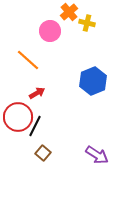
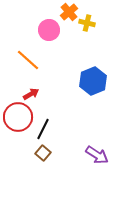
pink circle: moved 1 px left, 1 px up
red arrow: moved 6 px left, 1 px down
black line: moved 8 px right, 3 px down
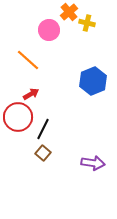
purple arrow: moved 4 px left, 8 px down; rotated 25 degrees counterclockwise
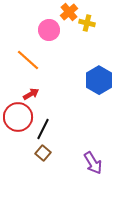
blue hexagon: moved 6 px right, 1 px up; rotated 8 degrees counterclockwise
purple arrow: rotated 50 degrees clockwise
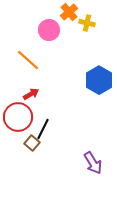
brown square: moved 11 px left, 10 px up
